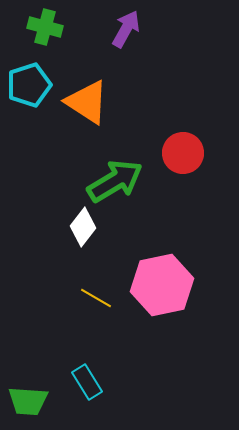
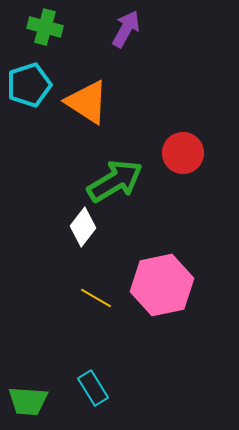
cyan rectangle: moved 6 px right, 6 px down
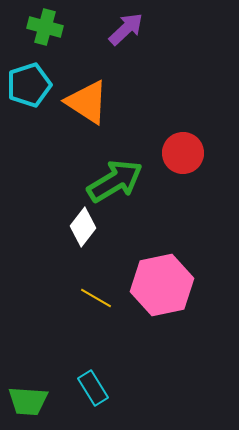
purple arrow: rotated 18 degrees clockwise
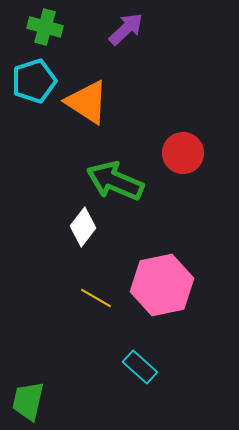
cyan pentagon: moved 5 px right, 4 px up
green arrow: rotated 126 degrees counterclockwise
cyan rectangle: moved 47 px right, 21 px up; rotated 16 degrees counterclockwise
green trapezoid: rotated 99 degrees clockwise
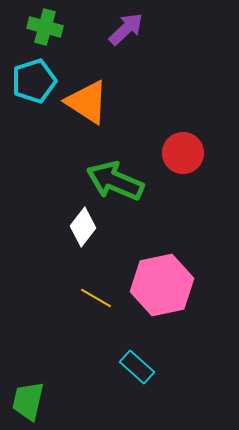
cyan rectangle: moved 3 px left
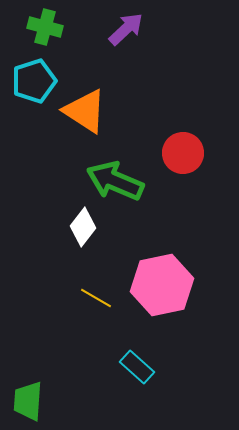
orange triangle: moved 2 px left, 9 px down
green trapezoid: rotated 9 degrees counterclockwise
